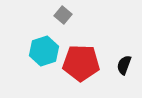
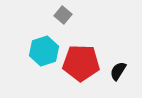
black semicircle: moved 6 px left, 6 px down; rotated 12 degrees clockwise
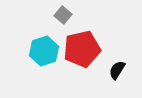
red pentagon: moved 1 px right, 14 px up; rotated 15 degrees counterclockwise
black semicircle: moved 1 px left, 1 px up
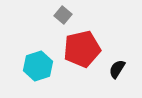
cyan hexagon: moved 6 px left, 15 px down
black semicircle: moved 1 px up
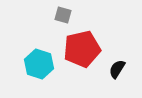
gray square: rotated 24 degrees counterclockwise
cyan hexagon: moved 1 px right, 2 px up; rotated 24 degrees counterclockwise
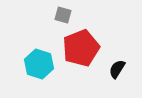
red pentagon: moved 1 px left, 1 px up; rotated 9 degrees counterclockwise
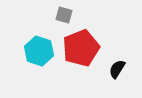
gray square: moved 1 px right
cyan hexagon: moved 13 px up
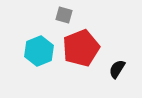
cyan hexagon: rotated 20 degrees clockwise
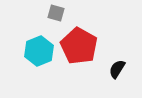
gray square: moved 8 px left, 2 px up
red pentagon: moved 2 px left, 2 px up; rotated 21 degrees counterclockwise
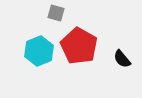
black semicircle: moved 5 px right, 10 px up; rotated 72 degrees counterclockwise
